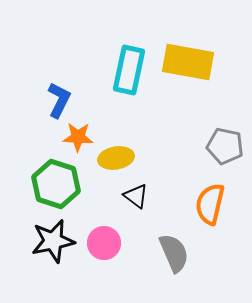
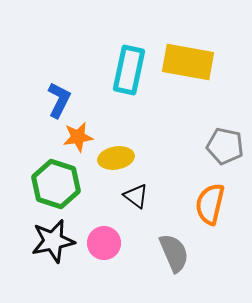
orange star: rotated 12 degrees counterclockwise
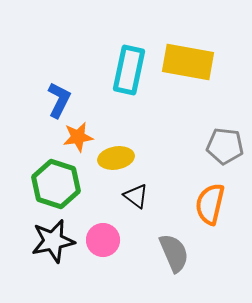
gray pentagon: rotated 6 degrees counterclockwise
pink circle: moved 1 px left, 3 px up
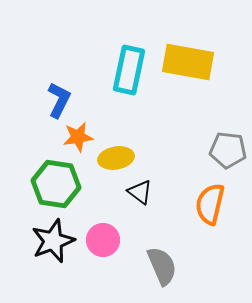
gray pentagon: moved 3 px right, 4 px down
green hexagon: rotated 9 degrees counterclockwise
black triangle: moved 4 px right, 4 px up
black star: rotated 9 degrees counterclockwise
gray semicircle: moved 12 px left, 13 px down
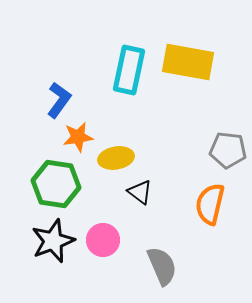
blue L-shape: rotated 9 degrees clockwise
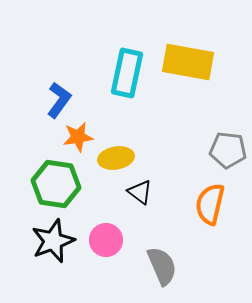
cyan rectangle: moved 2 px left, 3 px down
pink circle: moved 3 px right
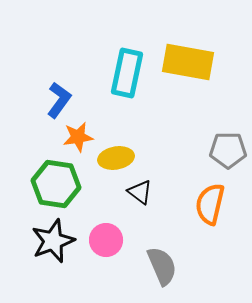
gray pentagon: rotated 6 degrees counterclockwise
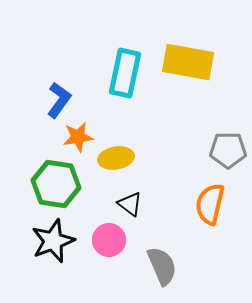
cyan rectangle: moved 2 px left
black triangle: moved 10 px left, 12 px down
pink circle: moved 3 px right
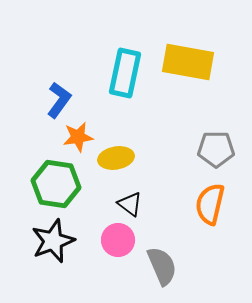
gray pentagon: moved 12 px left, 1 px up
pink circle: moved 9 px right
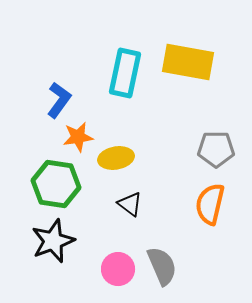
pink circle: moved 29 px down
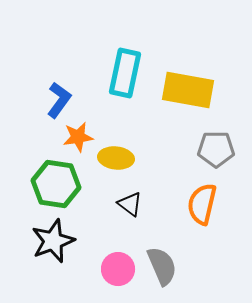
yellow rectangle: moved 28 px down
yellow ellipse: rotated 16 degrees clockwise
orange semicircle: moved 8 px left
